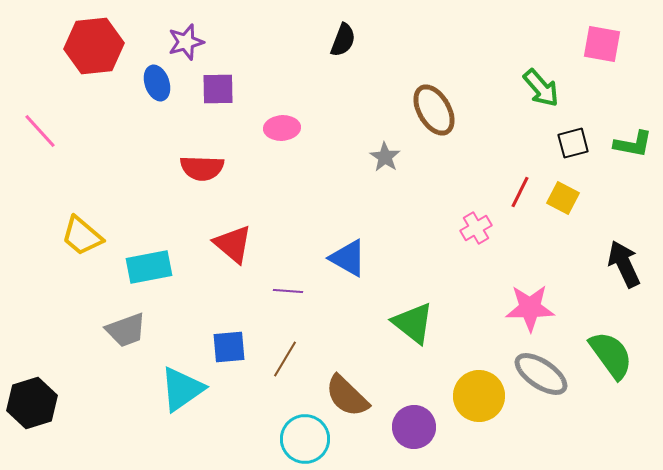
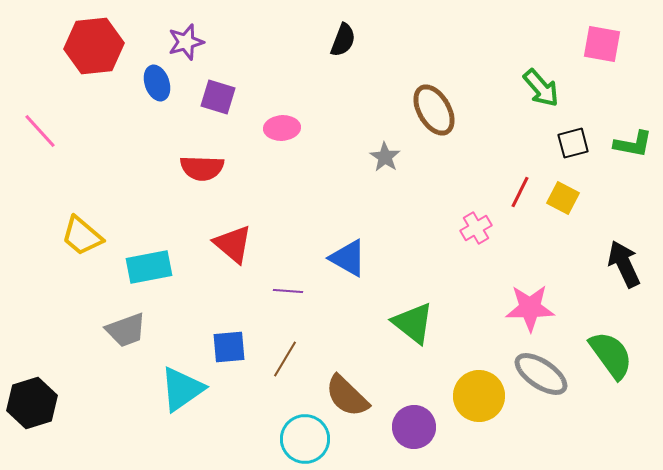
purple square: moved 8 px down; rotated 18 degrees clockwise
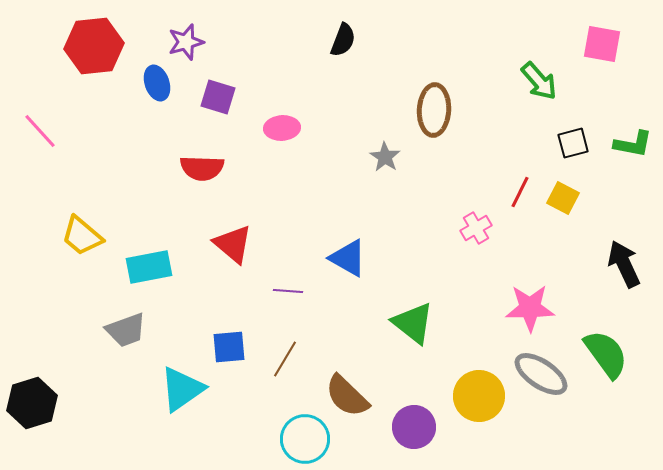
green arrow: moved 2 px left, 7 px up
brown ellipse: rotated 33 degrees clockwise
green semicircle: moved 5 px left, 1 px up
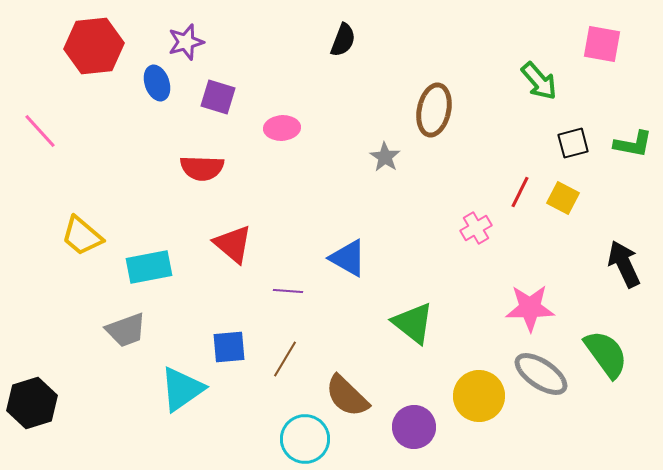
brown ellipse: rotated 9 degrees clockwise
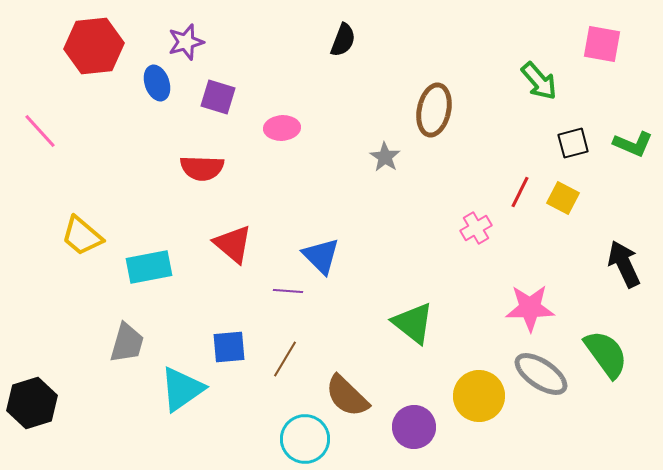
green L-shape: rotated 12 degrees clockwise
blue triangle: moved 27 px left, 2 px up; rotated 15 degrees clockwise
gray trapezoid: moved 1 px right, 13 px down; rotated 54 degrees counterclockwise
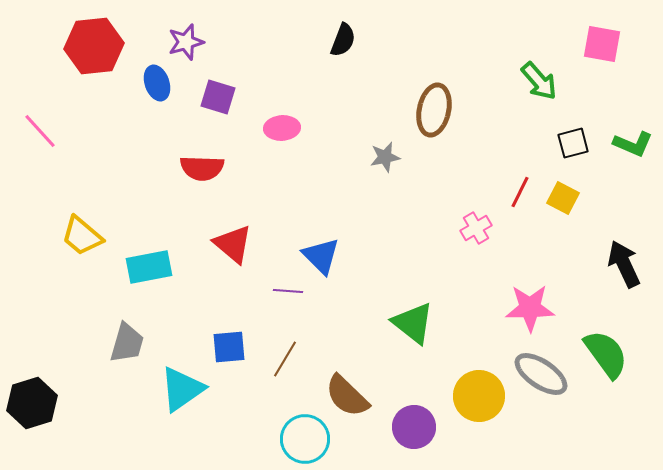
gray star: rotated 28 degrees clockwise
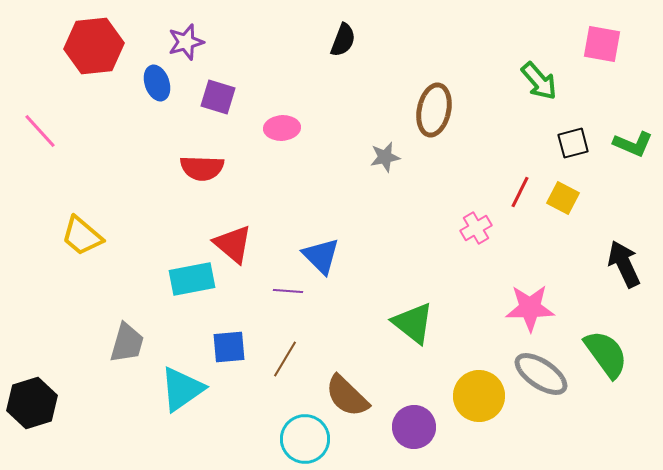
cyan rectangle: moved 43 px right, 12 px down
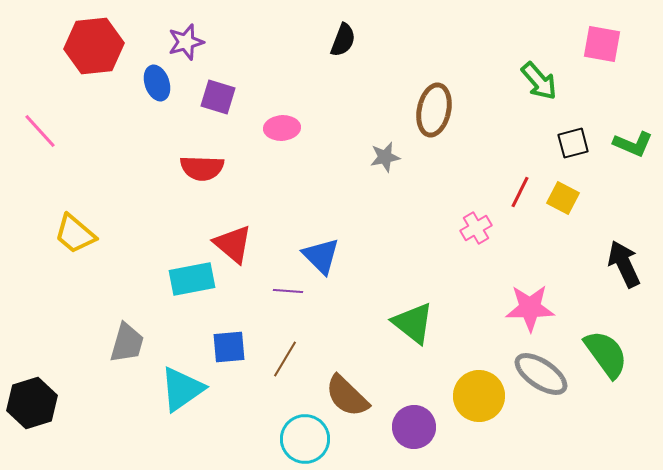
yellow trapezoid: moved 7 px left, 2 px up
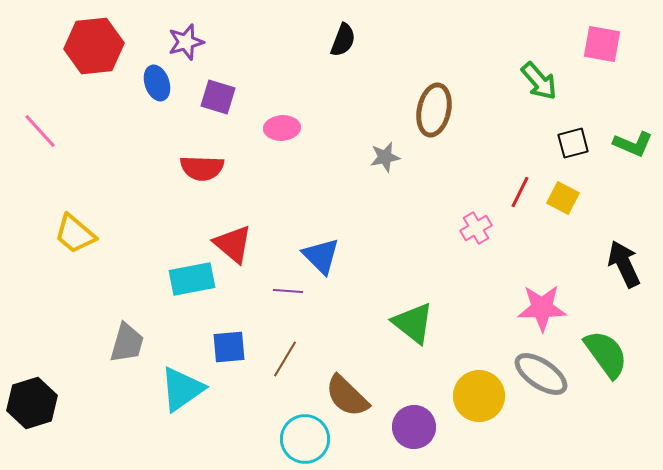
pink star: moved 12 px right
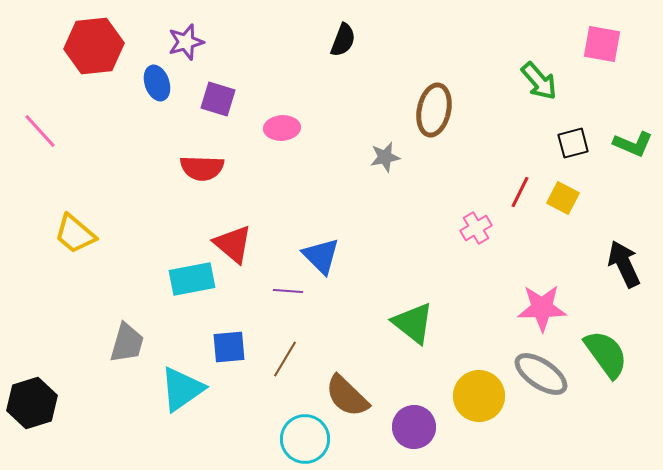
purple square: moved 2 px down
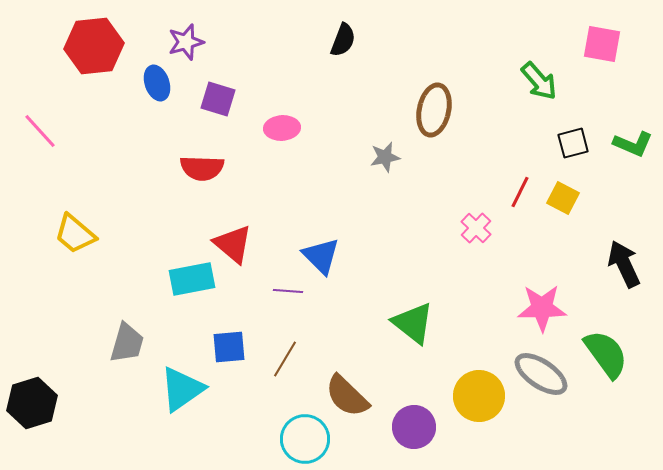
pink cross: rotated 16 degrees counterclockwise
